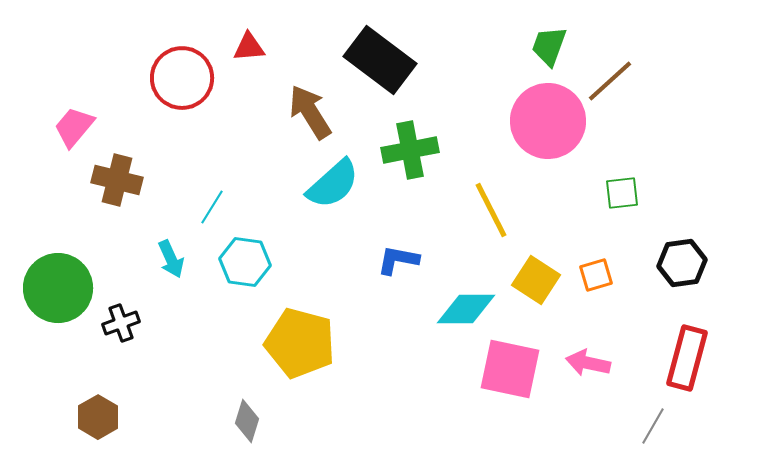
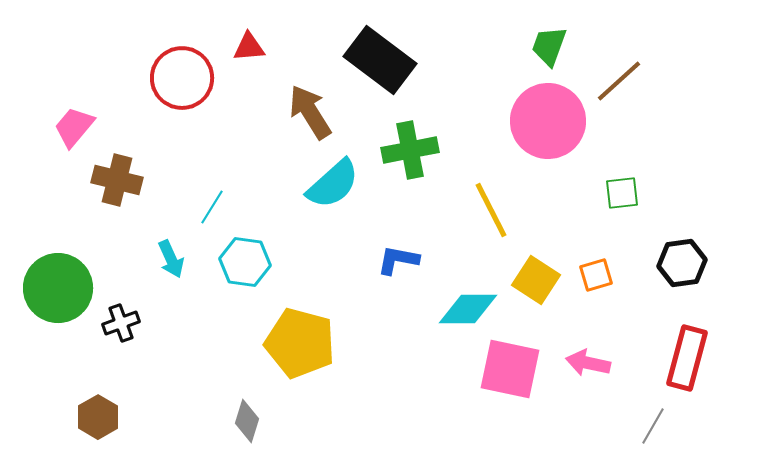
brown line: moved 9 px right
cyan diamond: moved 2 px right
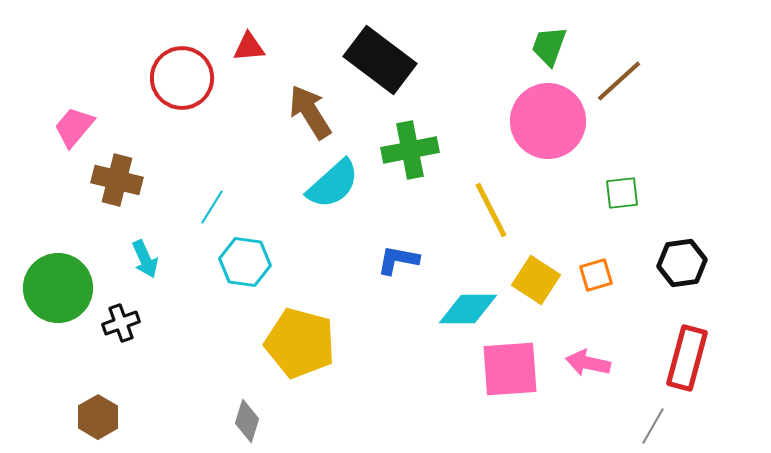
cyan arrow: moved 26 px left
pink square: rotated 16 degrees counterclockwise
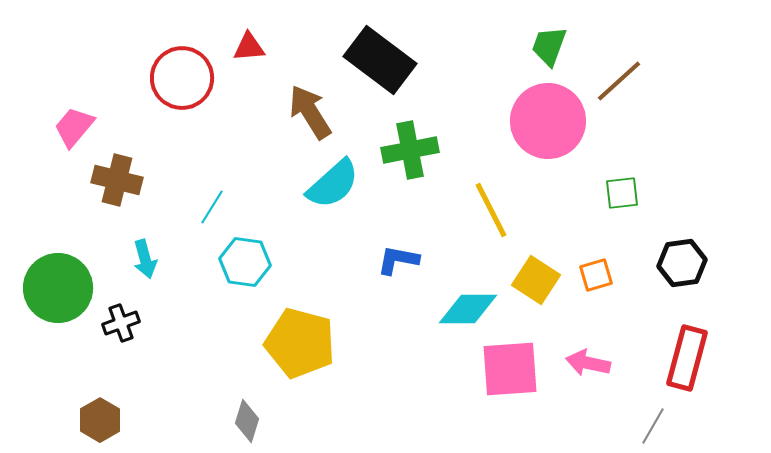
cyan arrow: rotated 9 degrees clockwise
brown hexagon: moved 2 px right, 3 px down
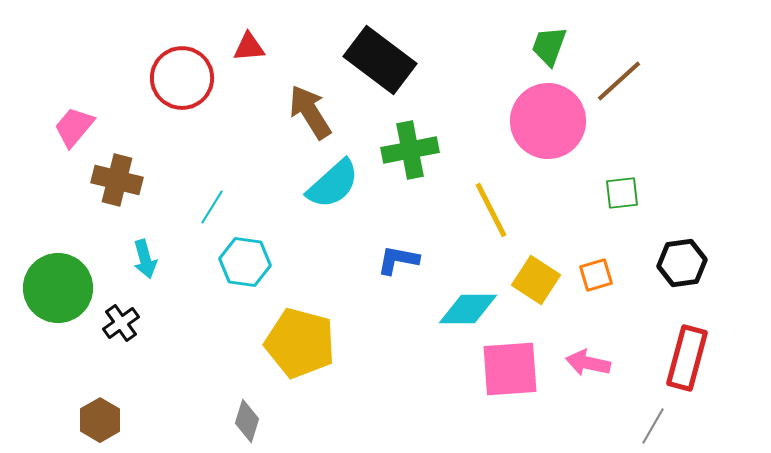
black cross: rotated 15 degrees counterclockwise
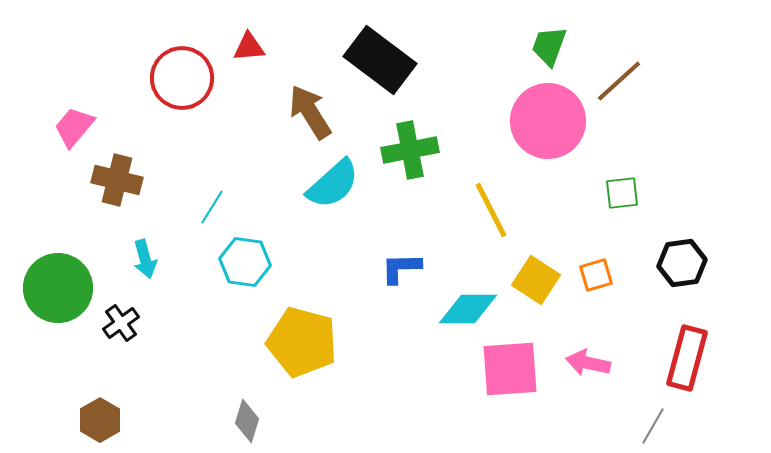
blue L-shape: moved 3 px right, 8 px down; rotated 12 degrees counterclockwise
yellow pentagon: moved 2 px right, 1 px up
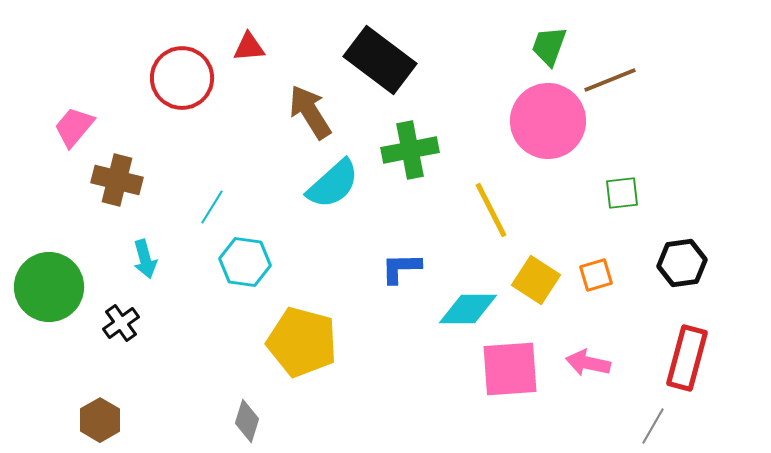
brown line: moved 9 px left, 1 px up; rotated 20 degrees clockwise
green circle: moved 9 px left, 1 px up
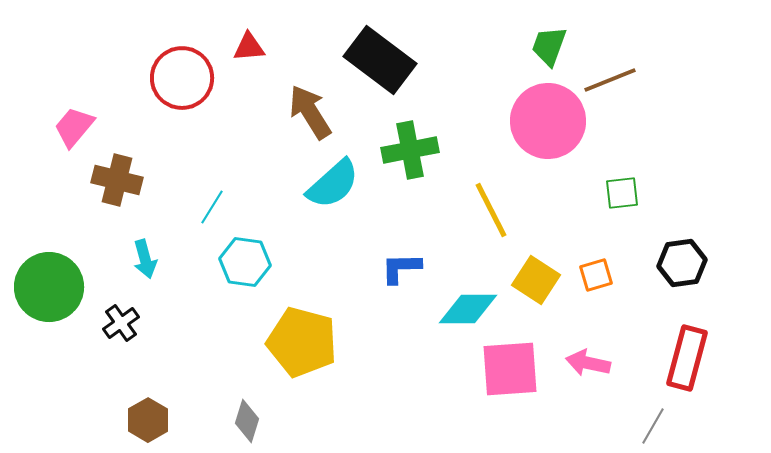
brown hexagon: moved 48 px right
